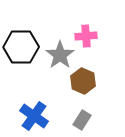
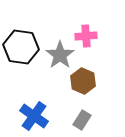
black hexagon: rotated 8 degrees clockwise
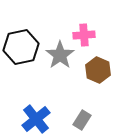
pink cross: moved 2 px left, 1 px up
black hexagon: rotated 20 degrees counterclockwise
brown hexagon: moved 15 px right, 11 px up
blue cross: moved 2 px right, 3 px down; rotated 16 degrees clockwise
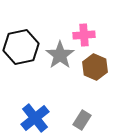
brown hexagon: moved 3 px left, 3 px up
blue cross: moved 1 px left, 1 px up
